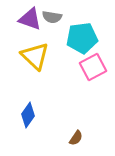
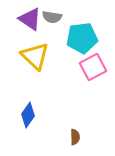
purple triangle: rotated 15 degrees clockwise
brown semicircle: moved 1 px left, 1 px up; rotated 35 degrees counterclockwise
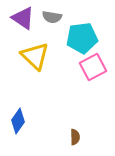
purple triangle: moved 7 px left, 1 px up
blue diamond: moved 10 px left, 6 px down
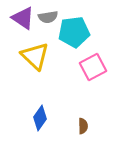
gray semicircle: moved 4 px left; rotated 18 degrees counterclockwise
cyan pentagon: moved 8 px left, 6 px up
blue diamond: moved 22 px right, 3 px up
brown semicircle: moved 8 px right, 11 px up
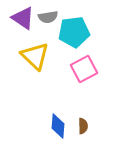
pink square: moved 9 px left, 2 px down
blue diamond: moved 18 px right, 8 px down; rotated 30 degrees counterclockwise
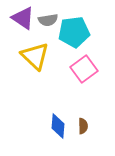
gray semicircle: moved 3 px down
pink square: rotated 8 degrees counterclockwise
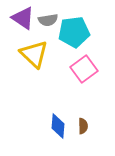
yellow triangle: moved 1 px left, 2 px up
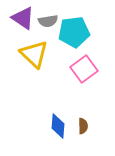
gray semicircle: moved 1 px down
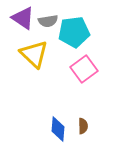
blue diamond: moved 3 px down
